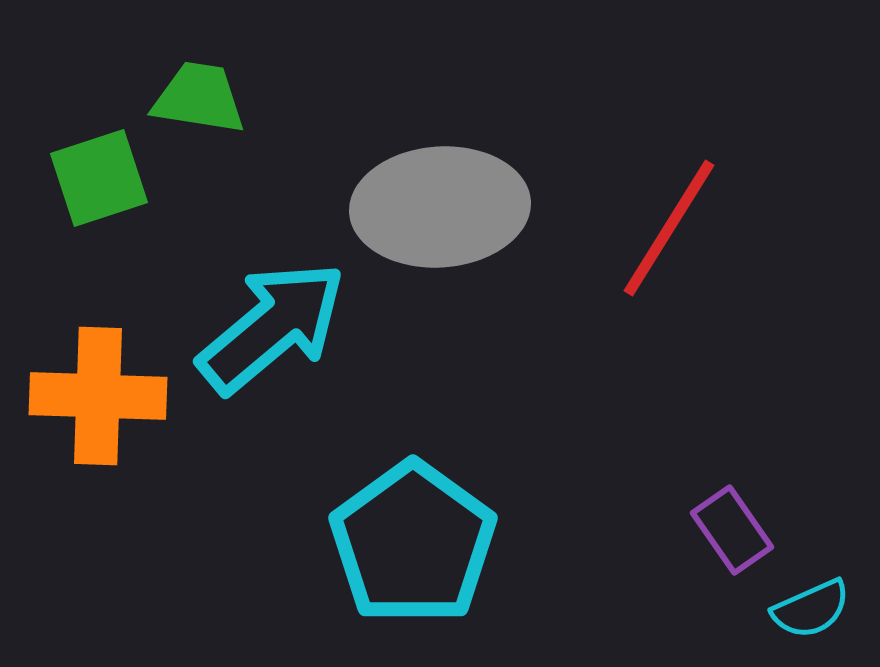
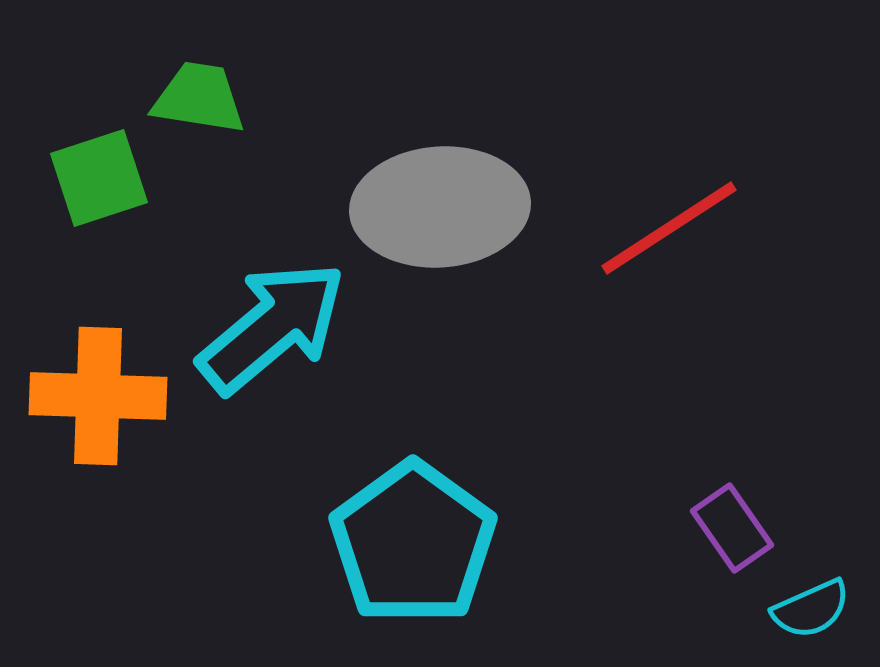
red line: rotated 25 degrees clockwise
purple rectangle: moved 2 px up
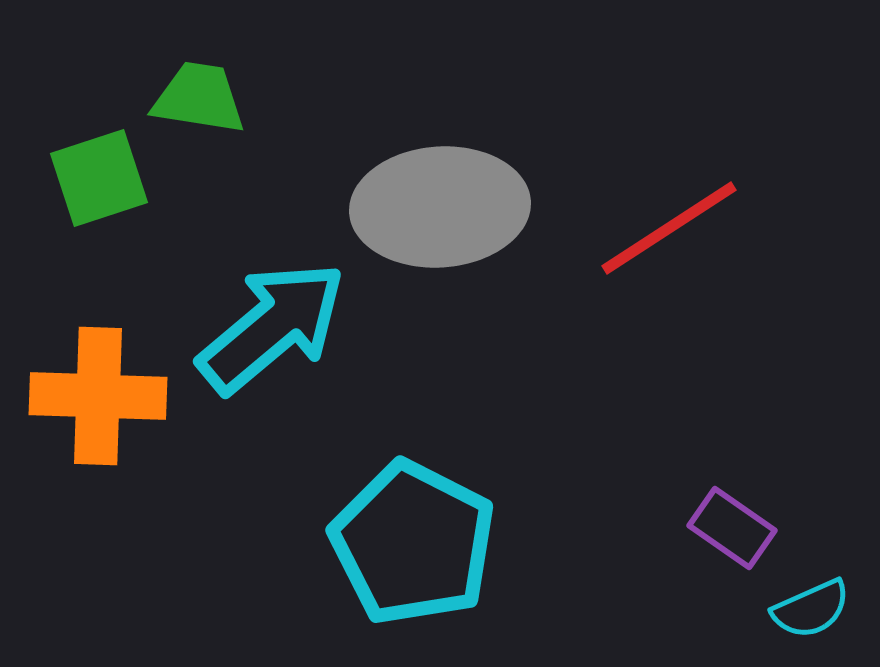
purple rectangle: rotated 20 degrees counterclockwise
cyan pentagon: rotated 9 degrees counterclockwise
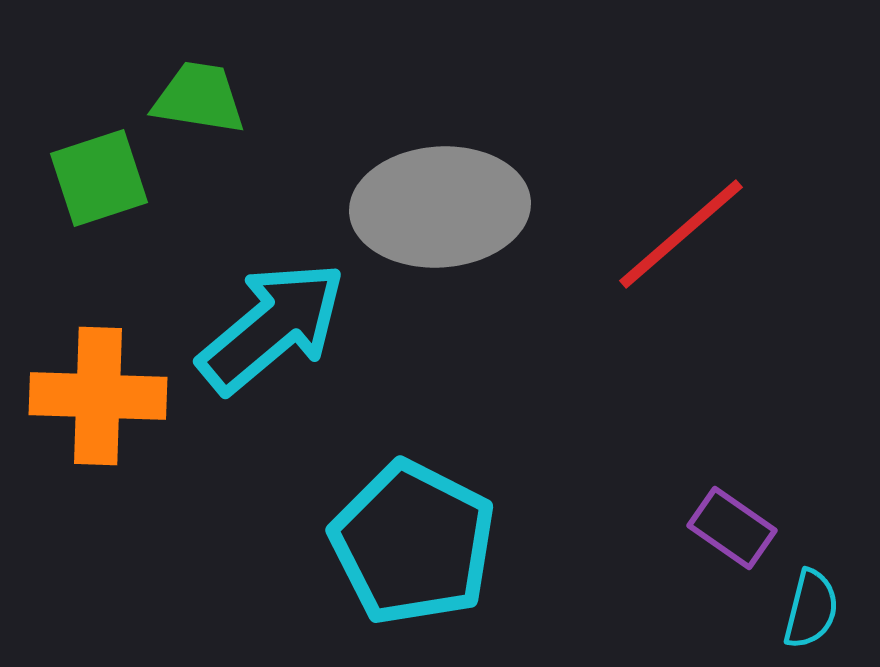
red line: moved 12 px right, 6 px down; rotated 8 degrees counterclockwise
cyan semicircle: rotated 52 degrees counterclockwise
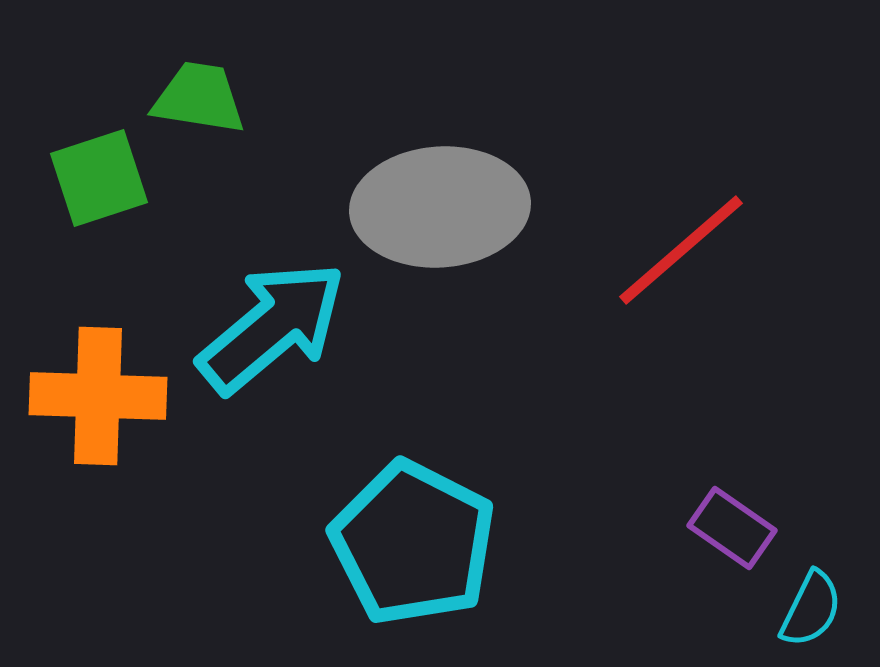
red line: moved 16 px down
cyan semicircle: rotated 12 degrees clockwise
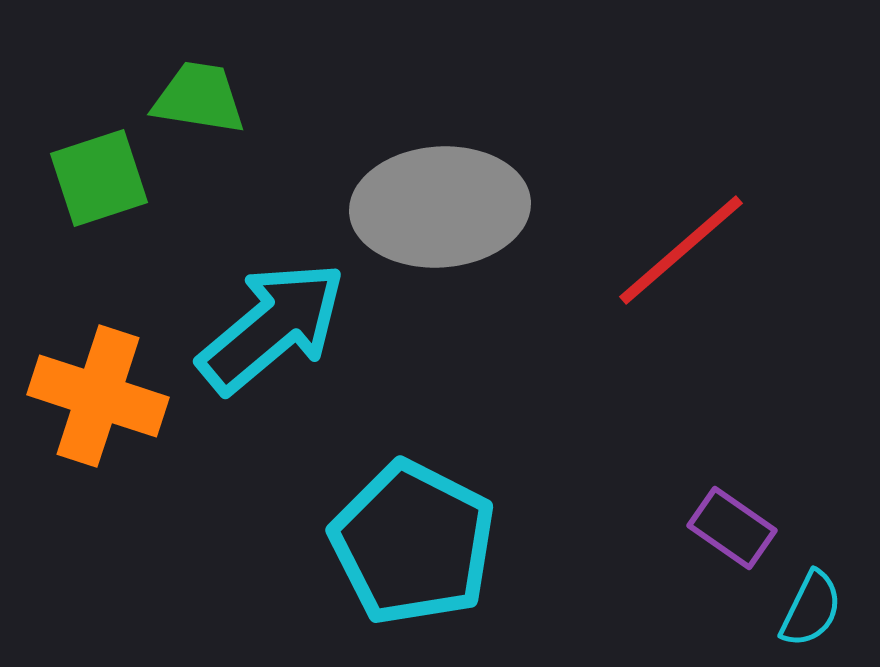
orange cross: rotated 16 degrees clockwise
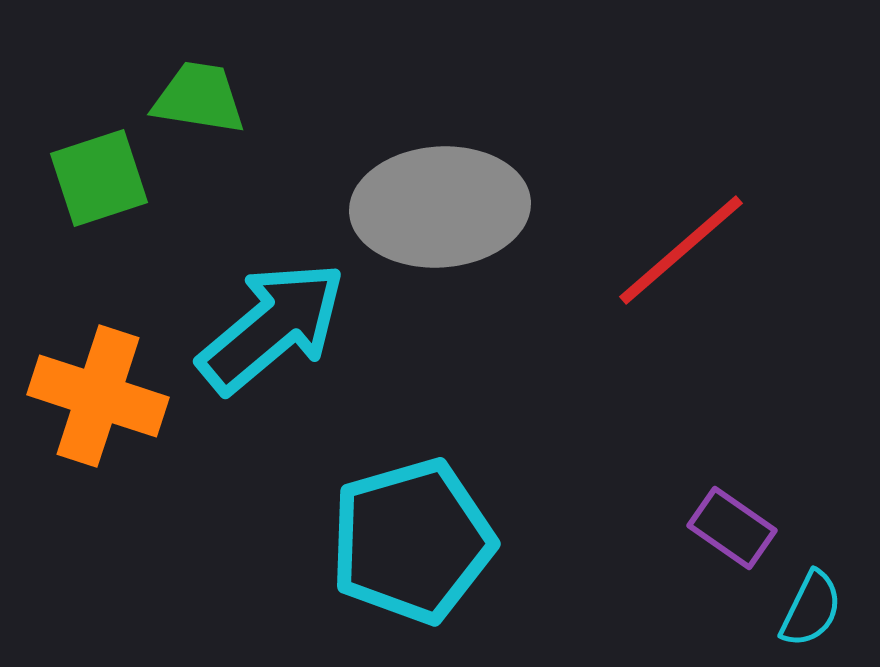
cyan pentagon: moved 1 px left, 2 px up; rotated 29 degrees clockwise
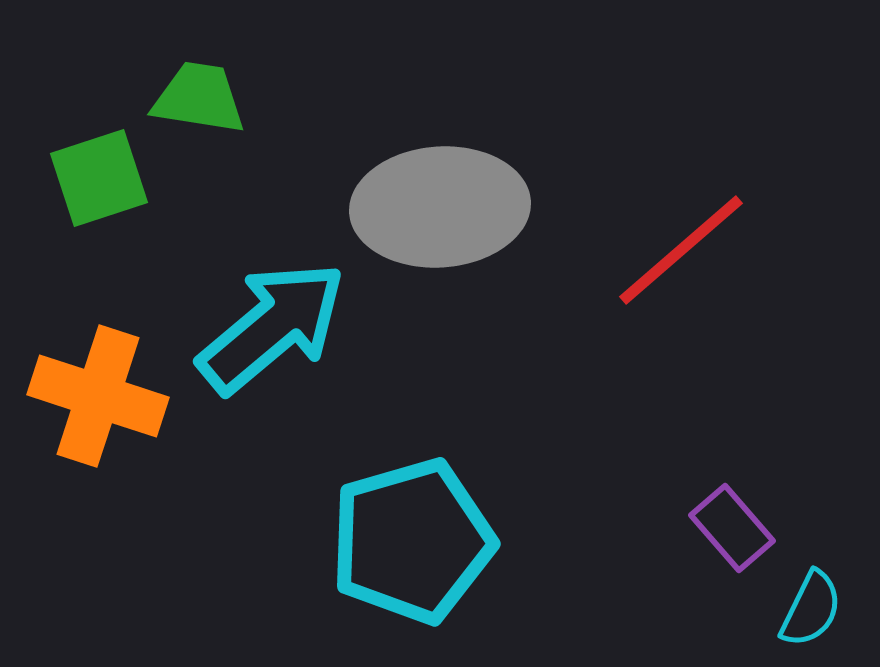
purple rectangle: rotated 14 degrees clockwise
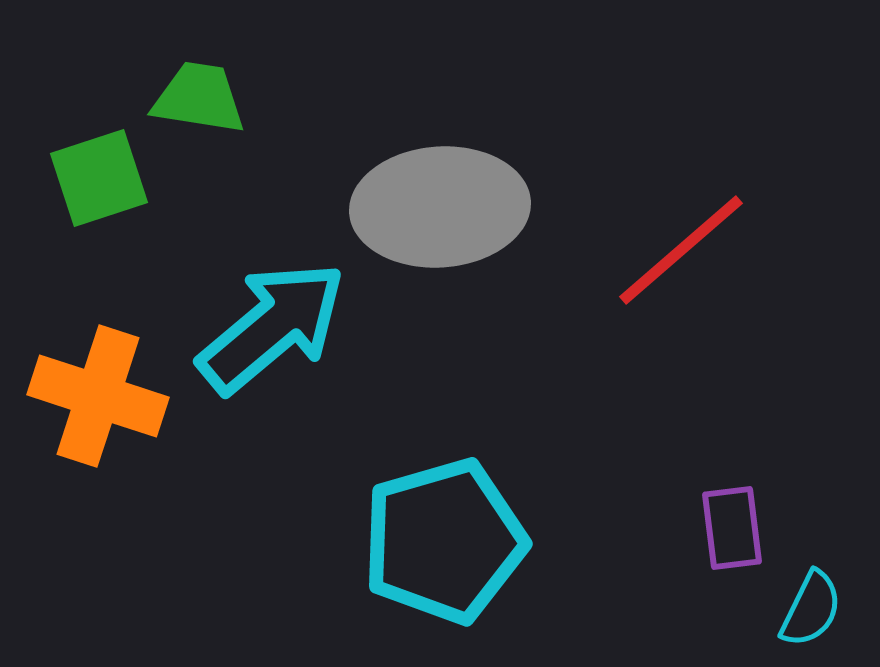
purple rectangle: rotated 34 degrees clockwise
cyan pentagon: moved 32 px right
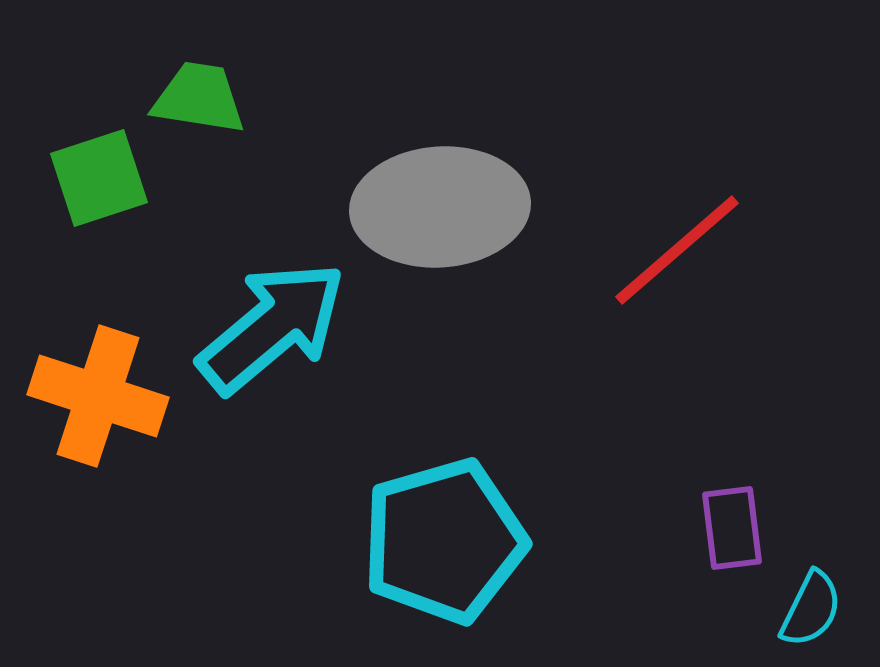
red line: moved 4 px left
